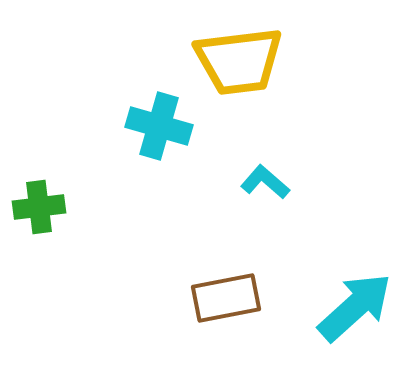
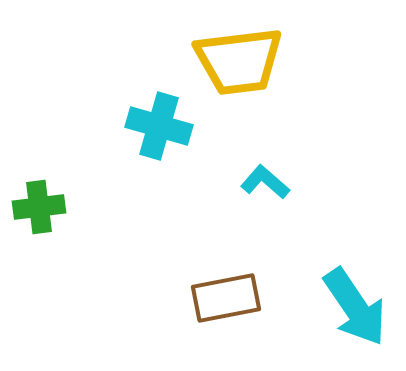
cyan arrow: rotated 98 degrees clockwise
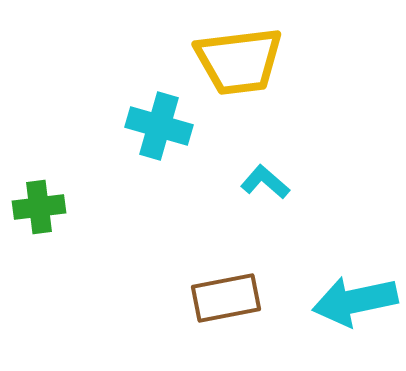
cyan arrow: moved 6 px up; rotated 112 degrees clockwise
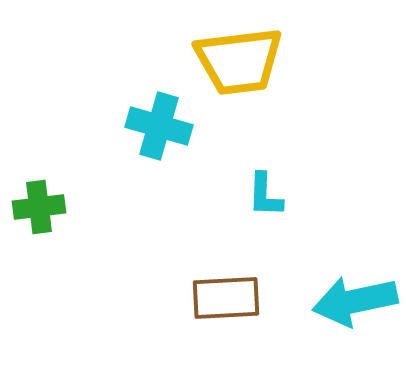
cyan L-shape: moved 13 px down; rotated 129 degrees counterclockwise
brown rectangle: rotated 8 degrees clockwise
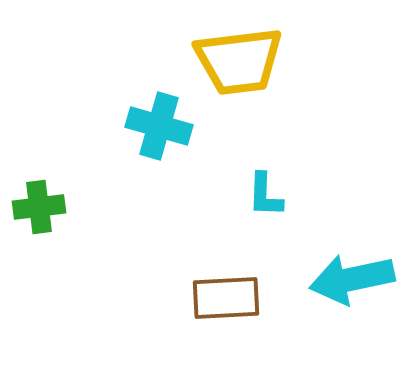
cyan arrow: moved 3 px left, 22 px up
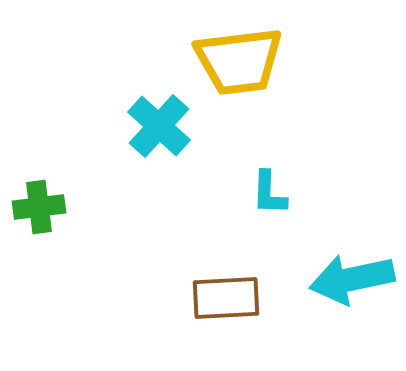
cyan cross: rotated 26 degrees clockwise
cyan L-shape: moved 4 px right, 2 px up
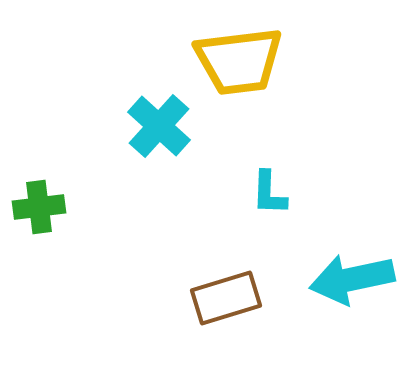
brown rectangle: rotated 14 degrees counterclockwise
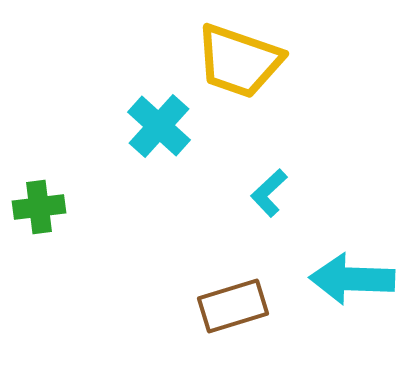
yellow trapezoid: rotated 26 degrees clockwise
cyan L-shape: rotated 45 degrees clockwise
cyan arrow: rotated 14 degrees clockwise
brown rectangle: moved 7 px right, 8 px down
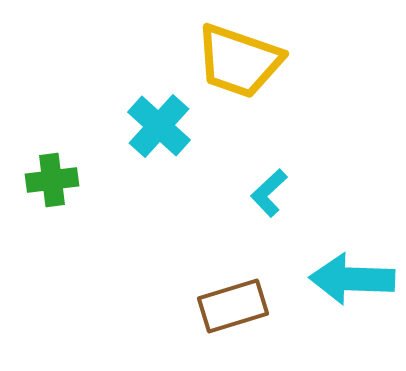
green cross: moved 13 px right, 27 px up
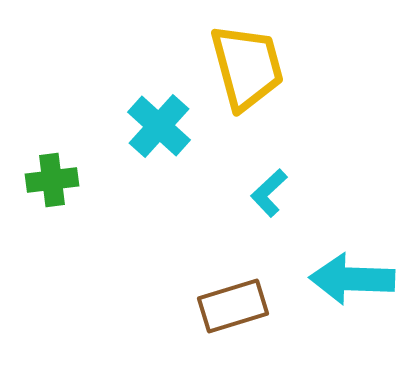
yellow trapezoid: moved 8 px right, 6 px down; rotated 124 degrees counterclockwise
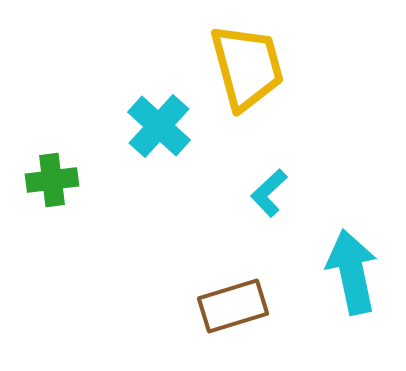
cyan arrow: moved 7 px up; rotated 76 degrees clockwise
